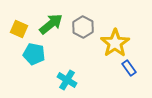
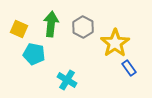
green arrow: rotated 45 degrees counterclockwise
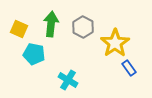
cyan cross: moved 1 px right
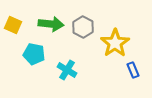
green arrow: rotated 90 degrees clockwise
yellow square: moved 6 px left, 4 px up
blue rectangle: moved 4 px right, 2 px down; rotated 14 degrees clockwise
cyan cross: moved 1 px left, 10 px up
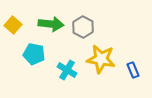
yellow square: rotated 18 degrees clockwise
yellow star: moved 14 px left, 16 px down; rotated 28 degrees counterclockwise
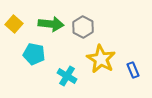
yellow square: moved 1 px right, 1 px up
yellow star: rotated 20 degrees clockwise
cyan cross: moved 6 px down
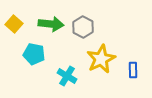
yellow star: rotated 16 degrees clockwise
blue rectangle: rotated 21 degrees clockwise
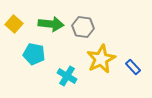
gray hexagon: rotated 20 degrees counterclockwise
blue rectangle: moved 3 px up; rotated 42 degrees counterclockwise
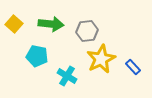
gray hexagon: moved 4 px right, 4 px down; rotated 15 degrees counterclockwise
cyan pentagon: moved 3 px right, 2 px down
